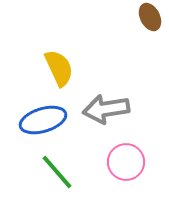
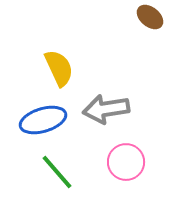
brown ellipse: rotated 24 degrees counterclockwise
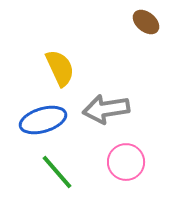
brown ellipse: moved 4 px left, 5 px down
yellow semicircle: moved 1 px right
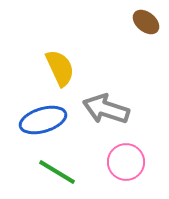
gray arrow: rotated 27 degrees clockwise
green line: rotated 18 degrees counterclockwise
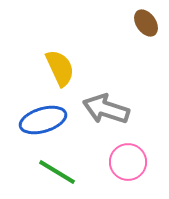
brown ellipse: moved 1 px down; rotated 16 degrees clockwise
pink circle: moved 2 px right
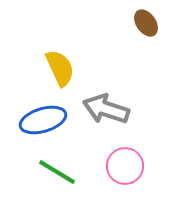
pink circle: moved 3 px left, 4 px down
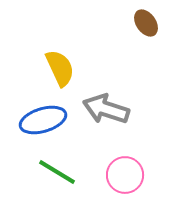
pink circle: moved 9 px down
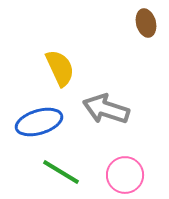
brown ellipse: rotated 20 degrees clockwise
blue ellipse: moved 4 px left, 2 px down
green line: moved 4 px right
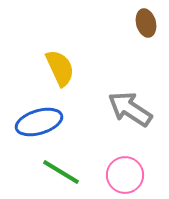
gray arrow: moved 24 px right; rotated 15 degrees clockwise
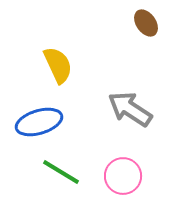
brown ellipse: rotated 20 degrees counterclockwise
yellow semicircle: moved 2 px left, 3 px up
pink circle: moved 2 px left, 1 px down
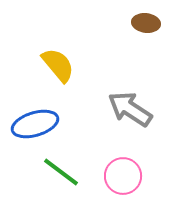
brown ellipse: rotated 48 degrees counterclockwise
yellow semicircle: rotated 15 degrees counterclockwise
blue ellipse: moved 4 px left, 2 px down
green line: rotated 6 degrees clockwise
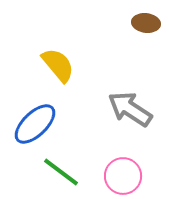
blue ellipse: rotated 27 degrees counterclockwise
